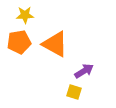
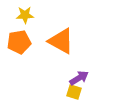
orange triangle: moved 6 px right, 3 px up
purple arrow: moved 5 px left, 7 px down
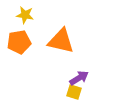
yellow star: rotated 12 degrees clockwise
orange triangle: rotated 16 degrees counterclockwise
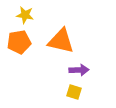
purple arrow: moved 8 px up; rotated 30 degrees clockwise
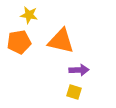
yellow star: moved 4 px right
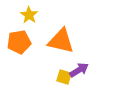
yellow star: rotated 24 degrees clockwise
purple arrow: rotated 30 degrees counterclockwise
yellow square: moved 10 px left, 15 px up
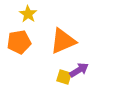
yellow star: moved 1 px left, 1 px up
orange triangle: moved 2 px right; rotated 36 degrees counterclockwise
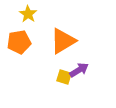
orange triangle: rotated 8 degrees counterclockwise
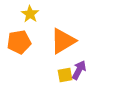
yellow star: moved 2 px right
purple arrow: rotated 30 degrees counterclockwise
yellow square: moved 1 px right, 2 px up; rotated 28 degrees counterclockwise
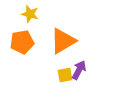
yellow star: rotated 18 degrees counterclockwise
orange pentagon: moved 3 px right
